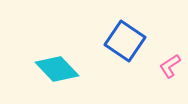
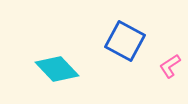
blue square: rotated 6 degrees counterclockwise
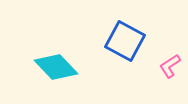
cyan diamond: moved 1 px left, 2 px up
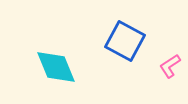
cyan diamond: rotated 21 degrees clockwise
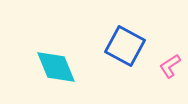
blue square: moved 5 px down
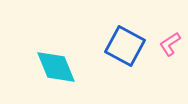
pink L-shape: moved 22 px up
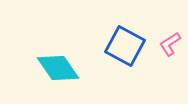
cyan diamond: moved 2 px right, 1 px down; rotated 12 degrees counterclockwise
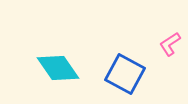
blue square: moved 28 px down
